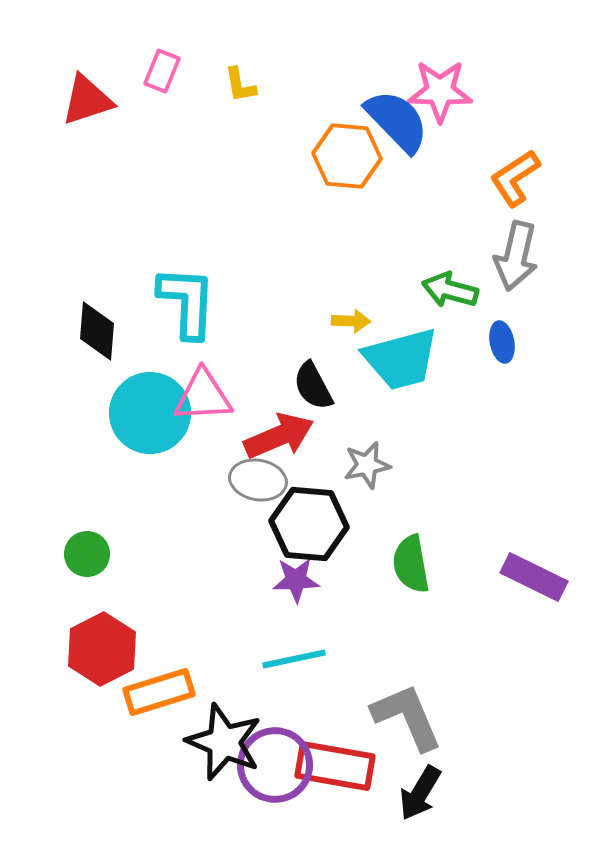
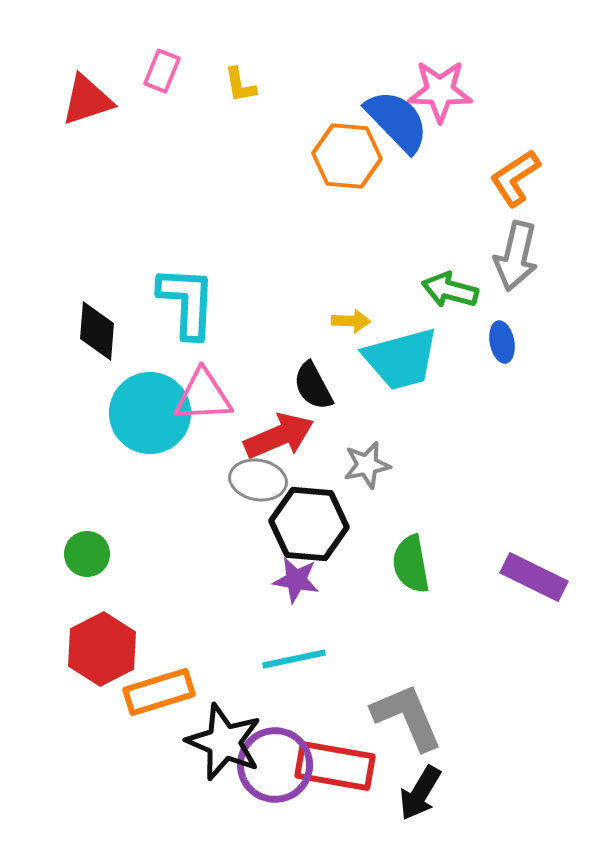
purple star: rotated 12 degrees clockwise
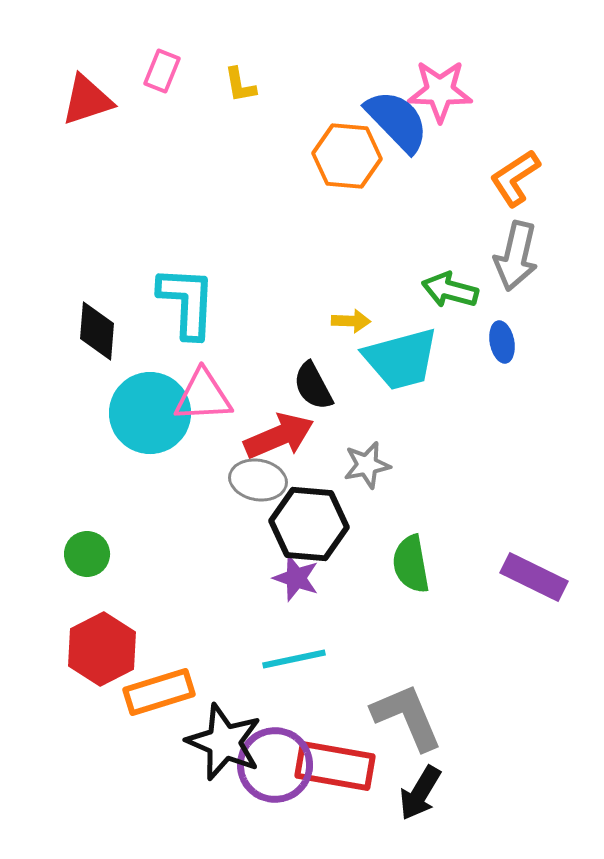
purple star: moved 2 px up; rotated 9 degrees clockwise
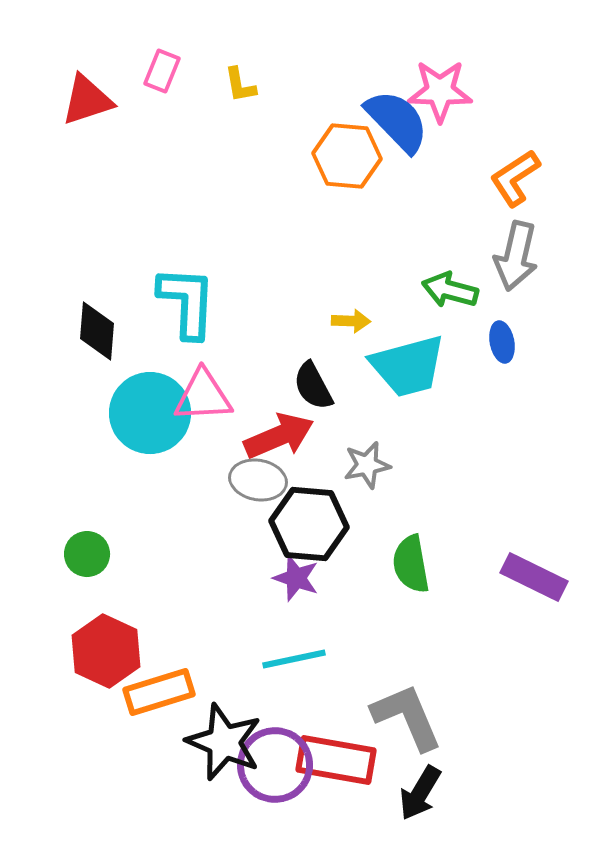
cyan trapezoid: moved 7 px right, 7 px down
red hexagon: moved 4 px right, 2 px down; rotated 8 degrees counterclockwise
red rectangle: moved 1 px right, 6 px up
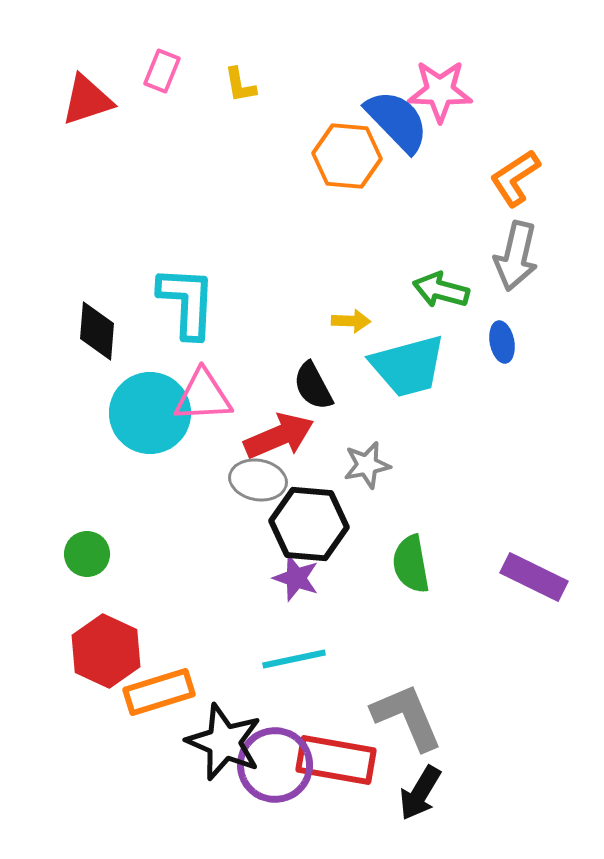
green arrow: moved 9 px left
